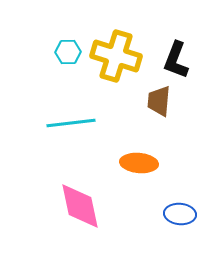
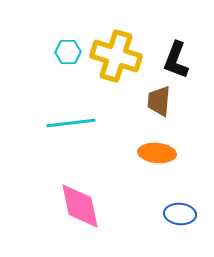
orange ellipse: moved 18 px right, 10 px up
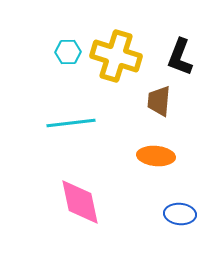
black L-shape: moved 4 px right, 3 px up
orange ellipse: moved 1 px left, 3 px down
pink diamond: moved 4 px up
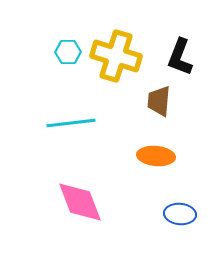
pink diamond: rotated 9 degrees counterclockwise
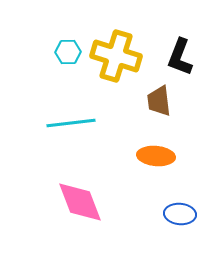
brown trapezoid: rotated 12 degrees counterclockwise
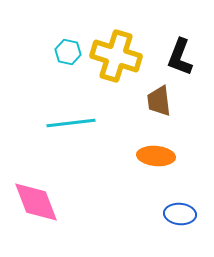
cyan hexagon: rotated 15 degrees clockwise
pink diamond: moved 44 px left
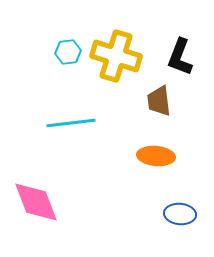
cyan hexagon: rotated 20 degrees counterclockwise
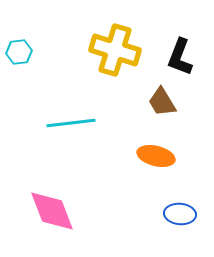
cyan hexagon: moved 49 px left
yellow cross: moved 1 px left, 6 px up
brown trapezoid: moved 3 px right, 1 px down; rotated 24 degrees counterclockwise
orange ellipse: rotated 9 degrees clockwise
pink diamond: moved 16 px right, 9 px down
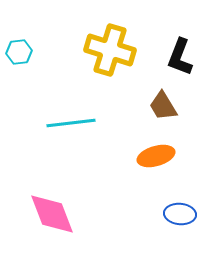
yellow cross: moved 5 px left
brown trapezoid: moved 1 px right, 4 px down
orange ellipse: rotated 30 degrees counterclockwise
pink diamond: moved 3 px down
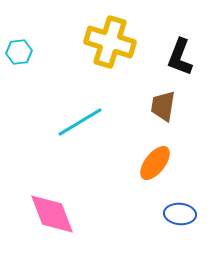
yellow cross: moved 8 px up
brown trapezoid: rotated 40 degrees clockwise
cyan line: moved 9 px right, 1 px up; rotated 24 degrees counterclockwise
orange ellipse: moved 1 px left, 7 px down; rotated 36 degrees counterclockwise
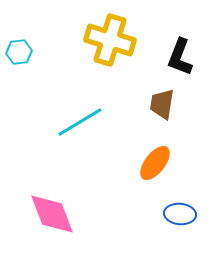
yellow cross: moved 2 px up
brown trapezoid: moved 1 px left, 2 px up
